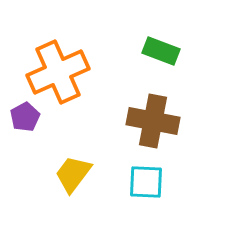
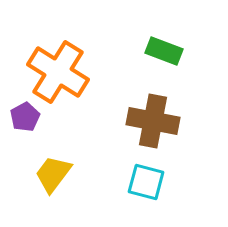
green rectangle: moved 3 px right
orange cross: rotated 34 degrees counterclockwise
yellow trapezoid: moved 20 px left
cyan square: rotated 12 degrees clockwise
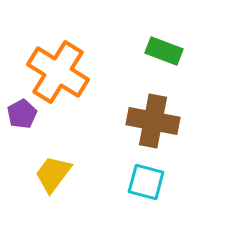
purple pentagon: moved 3 px left, 3 px up
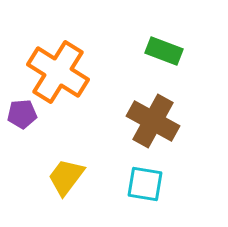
purple pentagon: rotated 24 degrees clockwise
brown cross: rotated 18 degrees clockwise
yellow trapezoid: moved 13 px right, 3 px down
cyan square: moved 1 px left, 2 px down; rotated 6 degrees counterclockwise
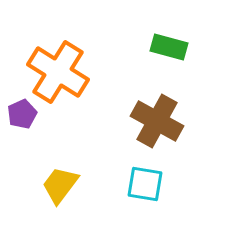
green rectangle: moved 5 px right, 4 px up; rotated 6 degrees counterclockwise
purple pentagon: rotated 20 degrees counterclockwise
brown cross: moved 4 px right
yellow trapezoid: moved 6 px left, 8 px down
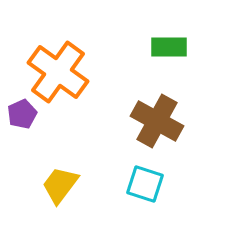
green rectangle: rotated 15 degrees counterclockwise
orange cross: rotated 4 degrees clockwise
cyan square: rotated 9 degrees clockwise
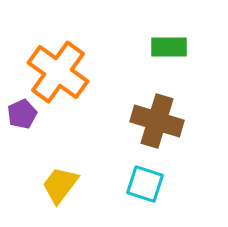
brown cross: rotated 12 degrees counterclockwise
